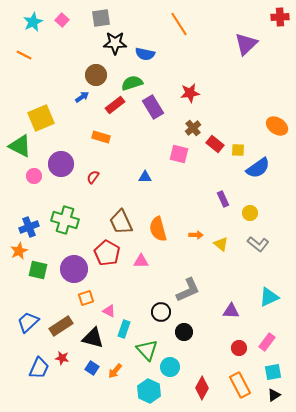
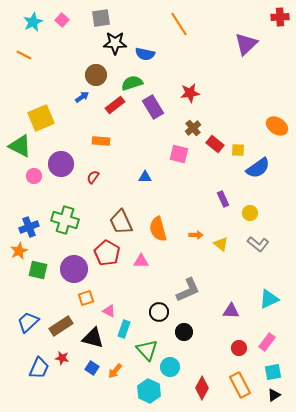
orange rectangle at (101, 137): moved 4 px down; rotated 12 degrees counterclockwise
cyan triangle at (269, 297): moved 2 px down
black circle at (161, 312): moved 2 px left
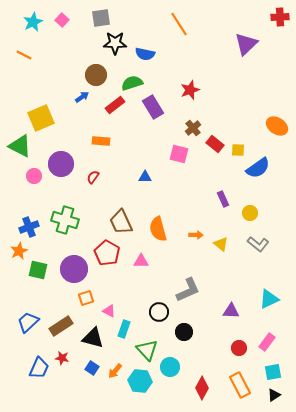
red star at (190, 93): moved 3 px up; rotated 12 degrees counterclockwise
cyan hexagon at (149, 391): moved 9 px left, 10 px up; rotated 20 degrees counterclockwise
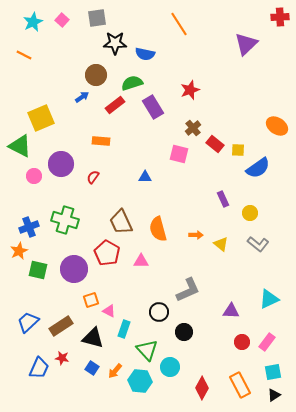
gray square at (101, 18): moved 4 px left
orange square at (86, 298): moved 5 px right, 2 px down
red circle at (239, 348): moved 3 px right, 6 px up
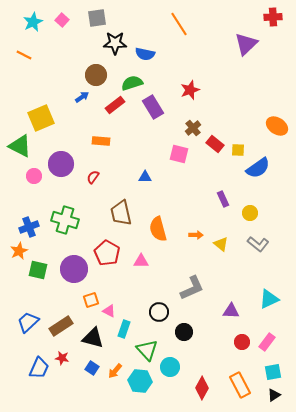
red cross at (280, 17): moved 7 px left
brown trapezoid at (121, 222): moved 9 px up; rotated 12 degrees clockwise
gray L-shape at (188, 290): moved 4 px right, 2 px up
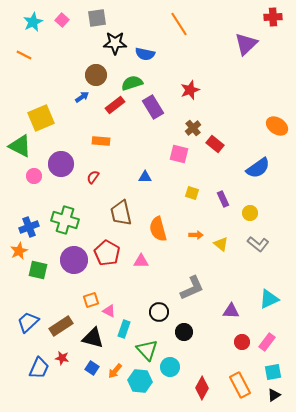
yellow square at (238, 150): moved 46 px left, 43 px down; rotated 16 degrees clockwise
purple circle at (74, 269): moved 9 px up
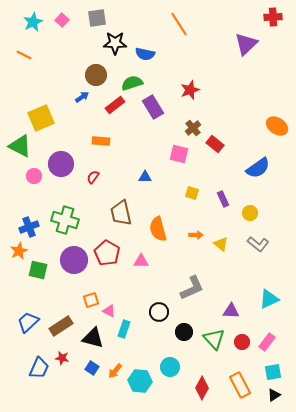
green triangle at (147, 350): moved 67 px right, 11 px up
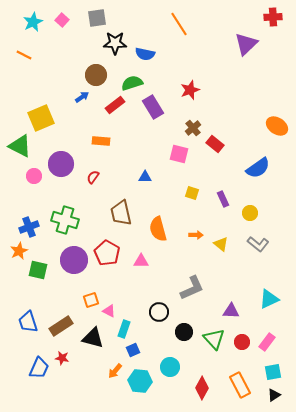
blue trapezoid at (28, 322): rotated 65 degrees counterclockwise
blue square at (92, 368): moved 41 px right, 18 px up; rotated 32 degrees clockwise
